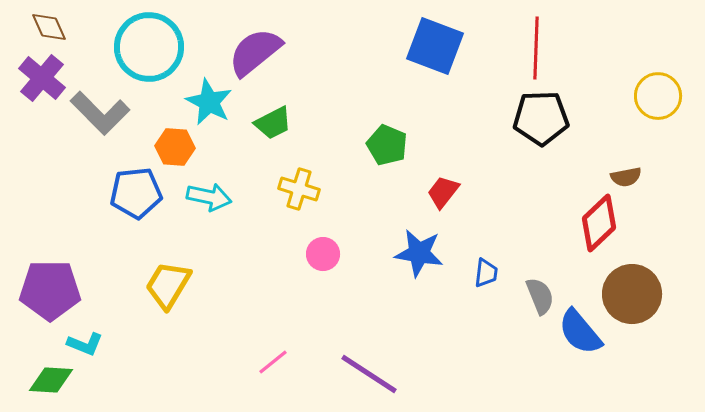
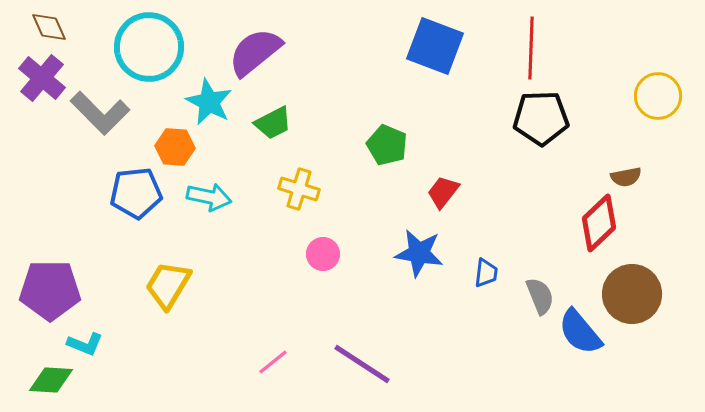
red line: moved 5 px left
purple line: moved 7 px left, 10 px up
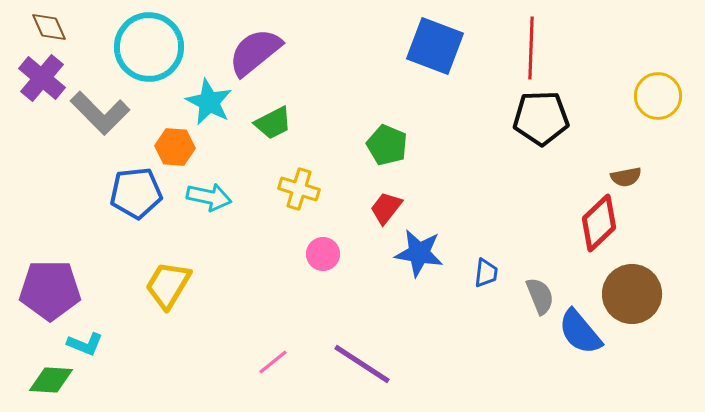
red trapezoid: moved 57 px left, 16 px down
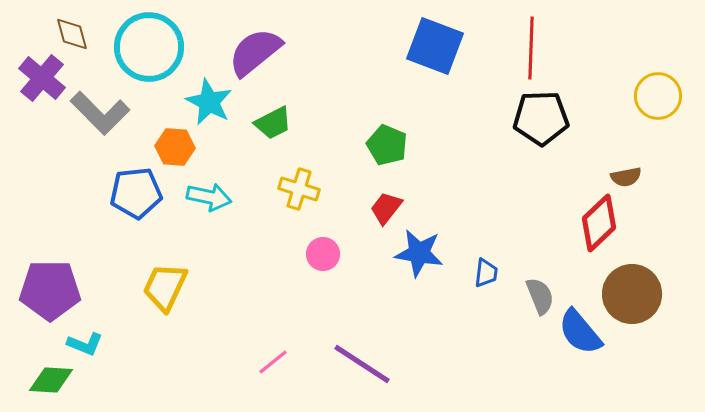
brown diamond: moved 23 px right, 7 px down; rotated 9 degrees clockwise
yellow trapezoid: moved 3 px left, 2 px down; rotated 6 degrees counterclockwise
